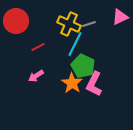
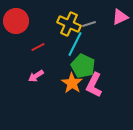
pink L-shape: moved 1 px down
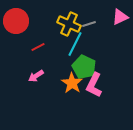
green pentagon: moved 1 px right, 1 px down
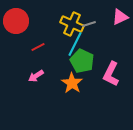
yellow cross: moved 3 px right
green pentagon: moved 2 px left, 6 px up
pink L-shape: moved 17 px right, 11 px up
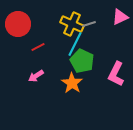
red circle: moved 2 px right, 3 px down
pink L-shape: moved 5 px right
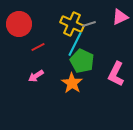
red circle: moved 1 px right
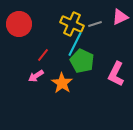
gray line: moved 6 px right
red line: moved 5 px right, 8 px down; rotated 24 degrees counterclockwise
orange star: moved 10 px left
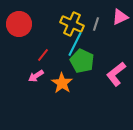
gray line: moved 1 px right; rotated 56 degrees counterclockwise
pink L-shape: rotated 25 degrees clockwise
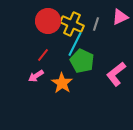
red circle: moved 29 px right, 3 px up
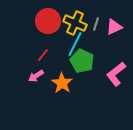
pink triangle: moved 6 px left, 10 px down
yellow cross: moved 3 px right, 1 px up
